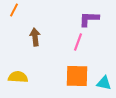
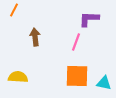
pink line: moved 2 px left
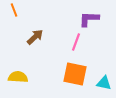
orange line: rotated 48 degrees counterclockwise
brown arrow: rotated 54 degrees clockwise
orange square: moved 2 px left, 2 px up; rotated 10 degrees clockwise
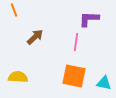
pink line: rotated 12 degrees counterclockwise
orange square: moved 1 px left, 2 px down
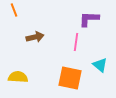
brown arrow: rotated 30 degrees clockwise
orange square: moved 4 px left, 2 px down
cyan triangle: moved 4 px left, 18 px up; rotated 28 degrees clockwise
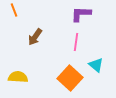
purple L-shape: moved 8 px left, 5 px up
brown arrow: rotated 138 degrees clockwise
cyan triangle: moved 4 px left
orange square: rotated 30 degrees clockwise
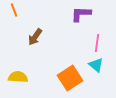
pink line: moved 21 px right, 1 px down
orange square: rotated 15 degrees clockwise
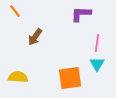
orange line: moved 1 px right, 1 px down; rotated 16 degrees counterclockwise
cyan triangle: moved 1 px right, 1 px up; rotated 21 degrees clockwise
orange square: rotated 25 degrees clockwise
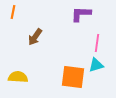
orange line: moved 2 px left, 1 px down; rotated 48 degrees clockwise
cyan triangle: moved 1 px left, 1 px down; rotated 42 degrees clockwise
orange square: moved 3 px right, 1 px up; rotated 15 degrees clockwise
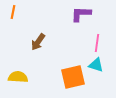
brown arrow: moved 3 px right, 5 px down
cyan triangle: rotated 35 degrees clockwise
orange square: rotated 20 degrees counterclockwise
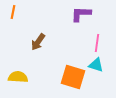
orange square: rotated 30 degrees clockwise
